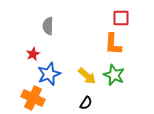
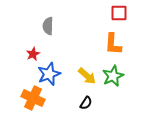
red square: moved 2 px left, 5 px up
green star: moved 1 px left, 1 px down; rotated 25 degrees clockwise
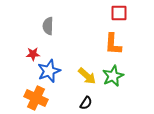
red star: rotated 24 degrees clockwise
blue star: moved 3 px up
orange cross: moved 3 px right
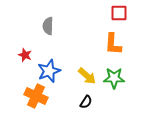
red star: moved 8 px left, 1 px down; rotated 24 degrees clockwise
green star: moved 1 px right, 2 px down; rotated 25 degrees clockwise
orange cross: moved 2 px up
black semicircle: moved 1 px up
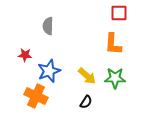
red star: rotated 16 degrees counterclockwise
green star: moved 1 px right
